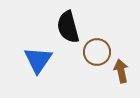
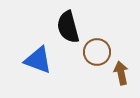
blue triangle: rotated 44 degrees counterclockwise
brown arrow: moved 2 px down
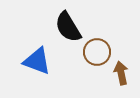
black semicircle: rotated 16 degrees counterclockwise
blue triangle: moved 1 px left, 1 px down
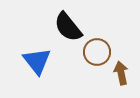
black semicircle: rotated 8 degrees counterclockwise
blue triangle: rotated 32 degrees clockwise
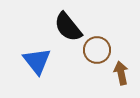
brown circle: moved 2 px up
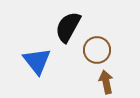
black semicircle: rotated 68 degrees clockwise
brown arrow: moved 15 px left, 9 px down
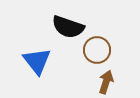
black semicircle: rotated 100 degrees counterclockwise
brown arrow: rotated 30 degrees clockwise
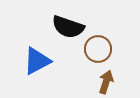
brown circle: moved 1 px right, 1 px up
blue triangle: rotated 40 degrees clockwise
